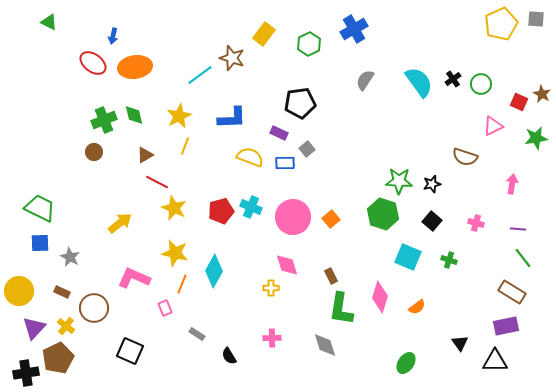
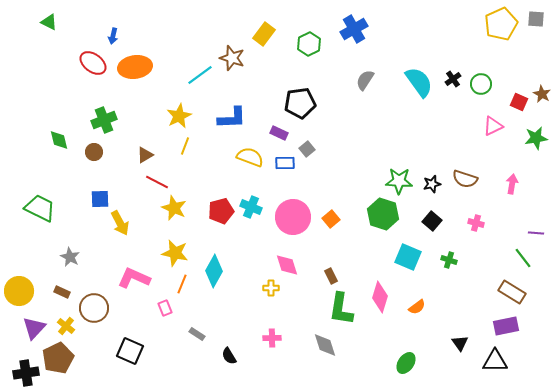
green diamond at (134, 115): moved 75 px left, 25 px down
brown semicircle at (465, 157): moved 22 px down
yellow arrow at (120, 223): rotated 100 degrees clockwise
purple line at (518, 229): moved 18 px right, 4 px down
blue square at (40, 243): moved 60 px right, 44 px up
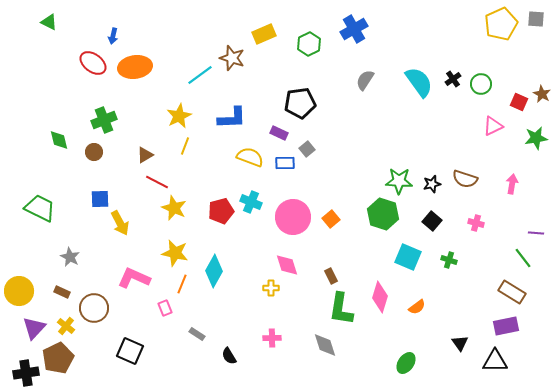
yellow rectangle at (264, 34): rotated 30 degrees clockwise
cyan cross at (251, 207): moved 5 px up
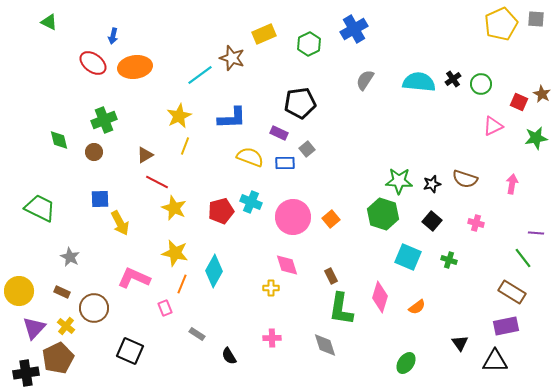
cyan semicircle at (419, 82): rotated 48 degrees counterclockwise
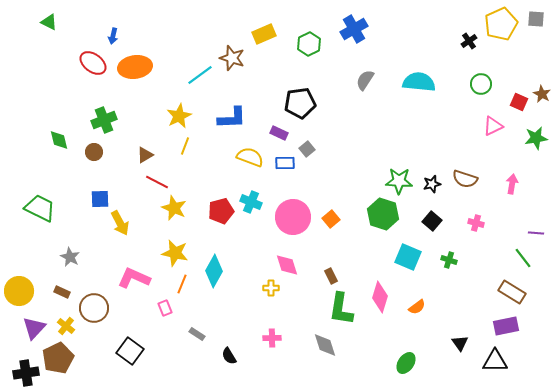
black cross at (453, 79): moved 16 px right, 38 px up
black square at (130, 351): rotated 12 degrees clockwise
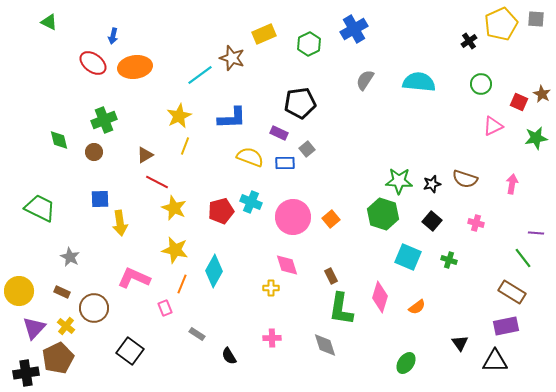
yellow arrow at (120, 223): rotated 20 degrees clockwise
yellow star at (175, 253): moved 3 px up
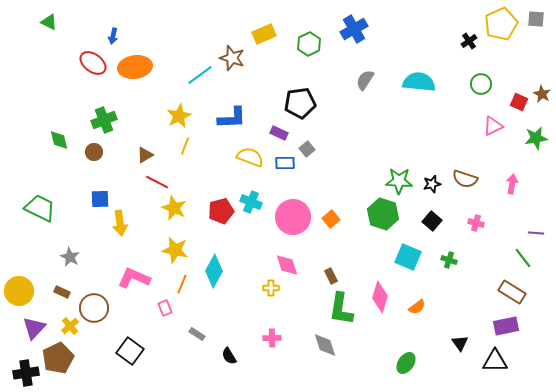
yellow cross at (66, 326): moved 4 px right; rotated 12 degrees clockwise
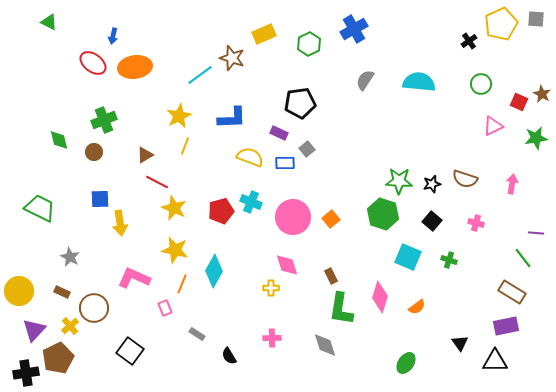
purple triangle at (34, 328): moved 2 px down
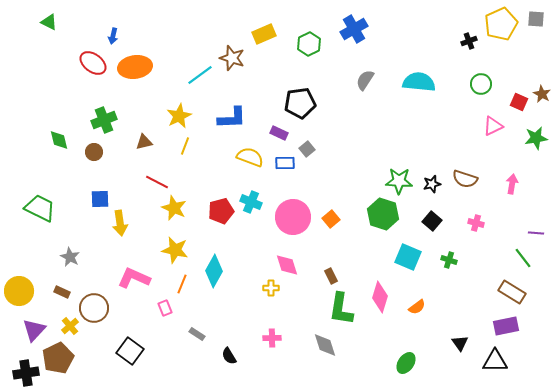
black cross at (469, 41): rotated 14 degrees clockwise
brown triangle at (145, 155): moved 1 px left, 13 px up; rotated 18 degrees clockwise
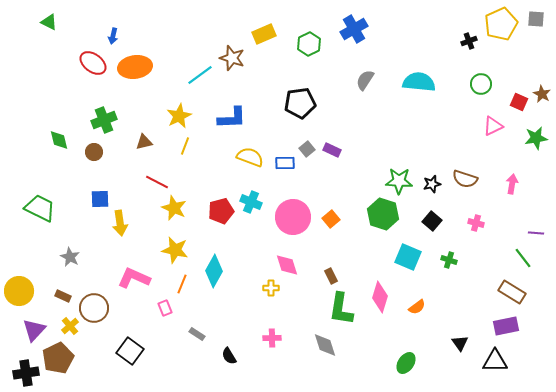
purple rectangle at (279, 133): moved 53 px right, 17 px down
brown rectangle at (62, 292): moved 1 px right, 4 px down
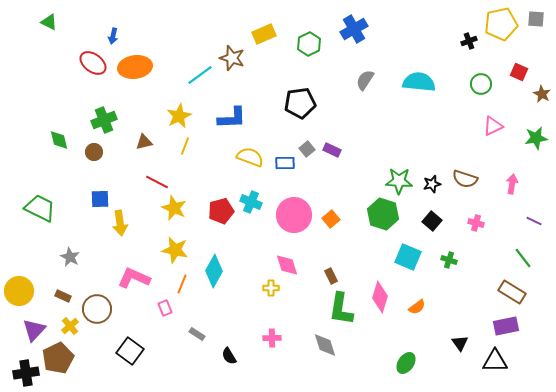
yellow pentagon at (501, 24): rotated 12 degrees clockwise
red square at (519, 102): moved 30 px up
pink circle at (293, 217): moved 1 px right, 2 px up
purple line at (536, 233): moved 2 px left, 12 px up; rotated 21 degrees clockwise
brown circle at (94, 308): moved 3 px right, 1 px down
